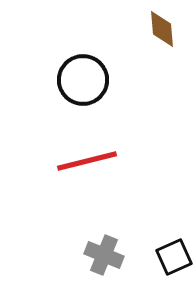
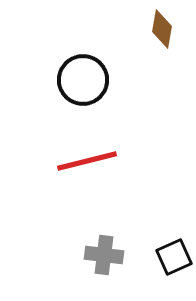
brown diamond: rotated 15 degrees clockwise
gray cross: rotated 15 degrees counterclockwise
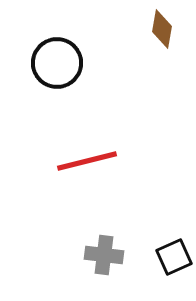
black circle: moved 26 px left, 17 px up
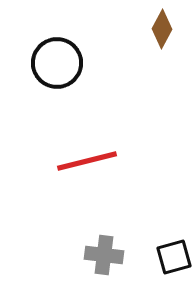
brown diamond: rotated 18 degrees clockwise
black square: rotated 9 degrees clockwise
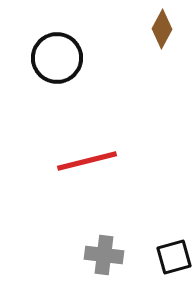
black circle: moved 5 px up
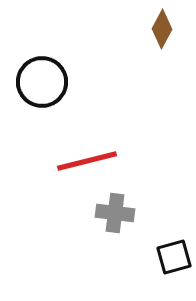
black circle: moved 15 px left, 24 px down
gray cross: moved 11 px right, 42 px up
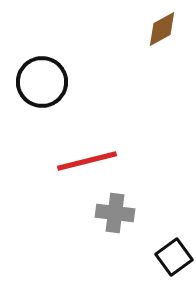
brown diamond: rotated 33 degrees clockwise
black square: rotated 21 degrees counterclockwise
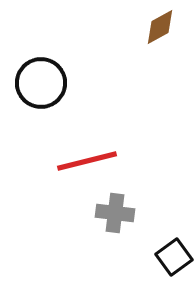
brown diamond: moved 2 px left, 2 px up
black circle: moved 1 px left, 1 px down
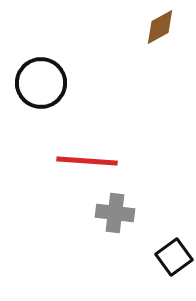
red line: rotated 18 degrees clockwise
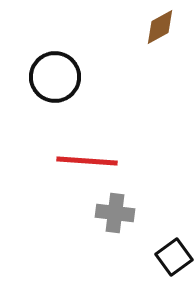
black circle: moved 14 px right, 6 px up
